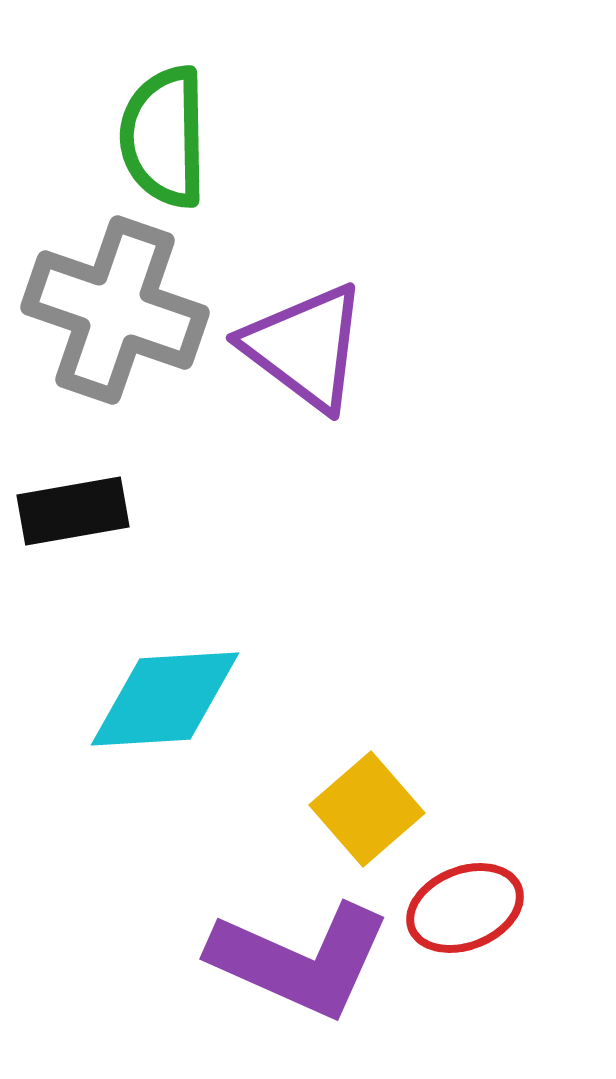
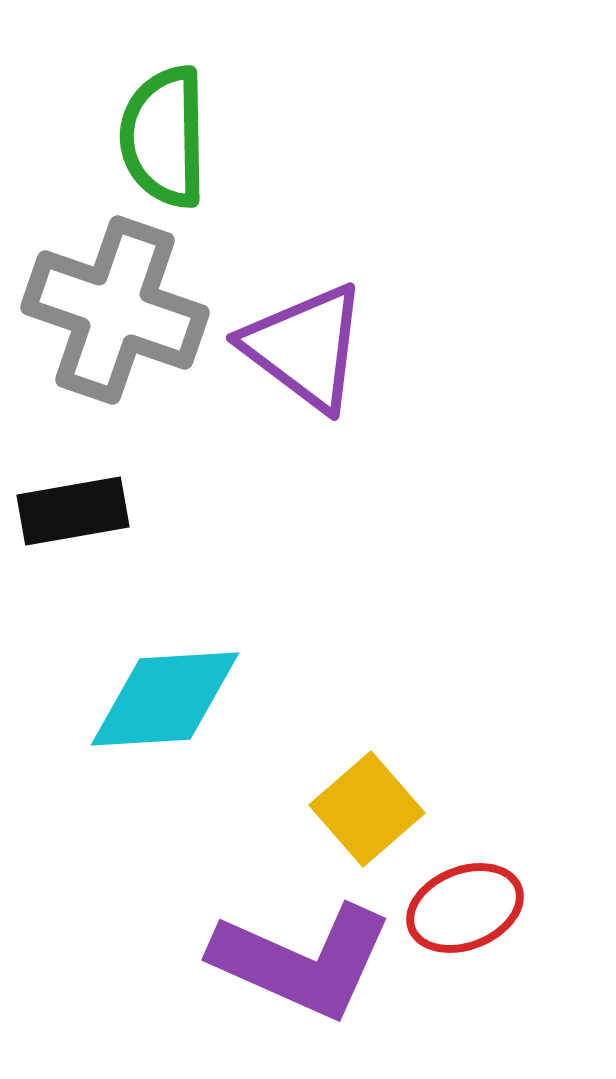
purple L-shape: moved 2 px right, 1 px down
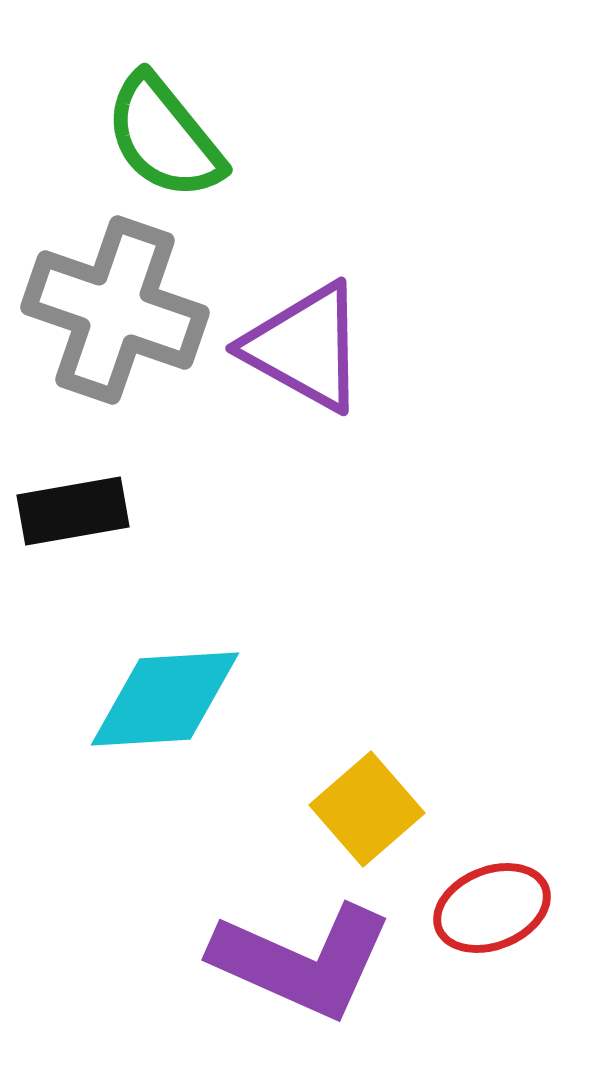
green semicircle: rotated 38 degrees counterclockwise
purple triangle: rotated 8 degrees counterclockwise
red ellipse: moved 27 px right
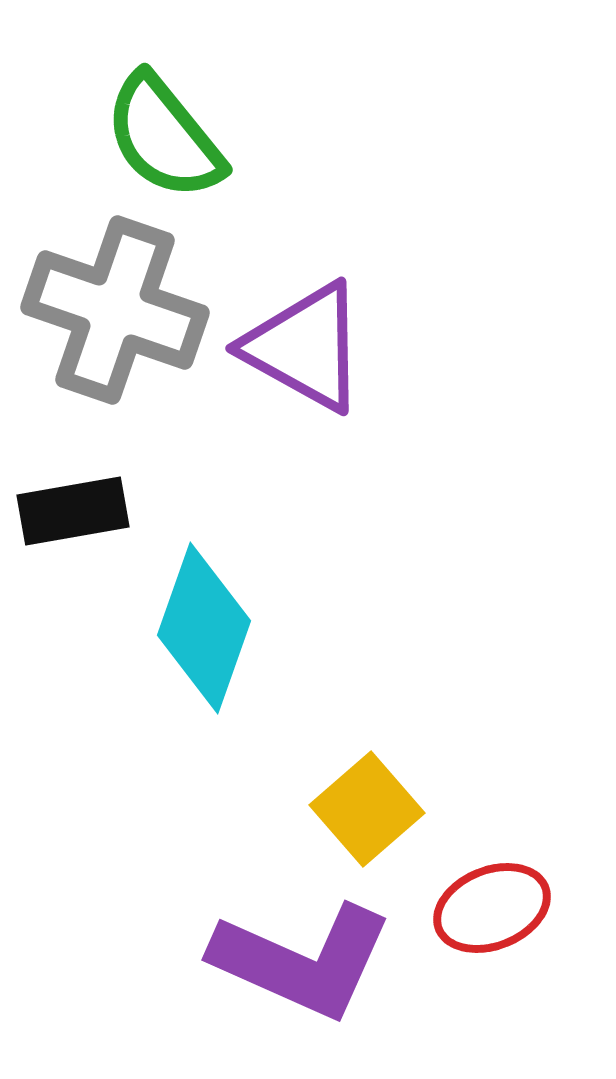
cyan diamond: moved 39 px right, 71 px up; rotated 67 degrees counterclockwise
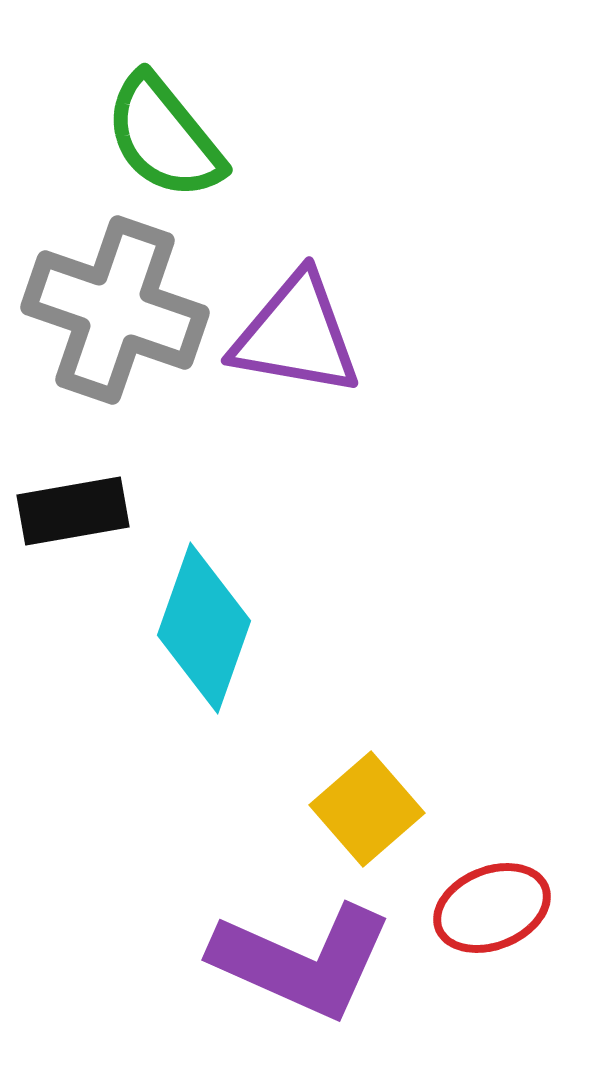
purple triangle: moved 9 px left, 12 px up; rotated 19 degrees counterclockwise
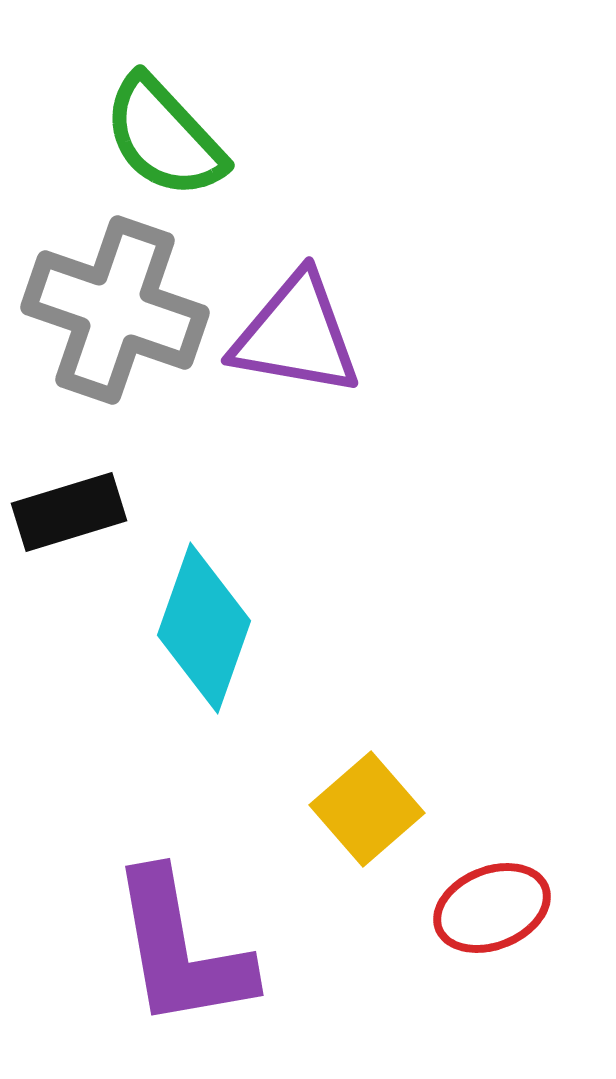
green semicircle: rotated 4 degrees counterclockwise
black rectangle: moved 4 px left, 1 px down; rotated 7 degrees counterclockwise
purple L-shape: moved 121 px left, 11 px up; rotated 56 degrees clockwise
